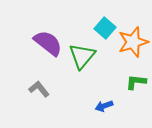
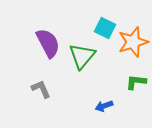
cyan square: rotated 15 degrees counterclockwise
purple semicircle: rotated 24 degrees clockwise
gray L-shape: moved 2 px right; rotated 15 degrees clockwise
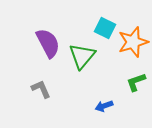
green L-shape: rotated 25 degrees counterclockwise
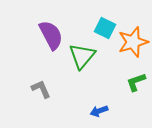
purple semicircle: moved 3 px right, 8 px up
blue arrow: moved 5 px left, 5 px down
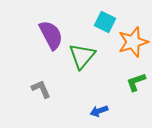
cyan square: moved 6 px up
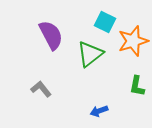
orange star: moved 1 px up
green triangle: moved 8 px right, 2 px up; rotated 12 degrees clockwise
green L-shape: moved 1 px right, 4 px down; rotated 60 degrees counterclockwise
gray L-shape: rotated 15 degrees counterclockwise
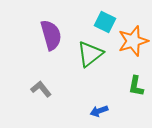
purple semicircle: rotated 12 degrees clockwise
green L-shape: moved 1 px left
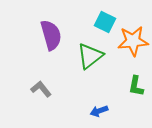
orange star: rotated 12 degrees clockwise
green triangle: moved 2 px down
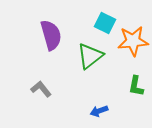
cyan square: moved 1 px down
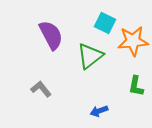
purple semicircle: rotated 12 degrees counterclockwise
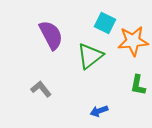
green L-shape: moved 2 px right, 1 px up
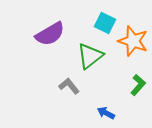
purple semicircle: moved 1 px left, 1 px up; rotated 88 degrees clockwise
orange star: rotated 24 degrees clockwise
green L-shape: rotated 150 degrees counterclockwise
gray L-shape: moved 28 px right, 3 px up
blue arrow: moved 7 px right, 2 px down; rotated 48 degrees clockwise
